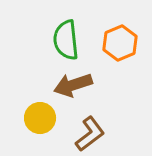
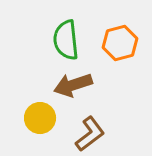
orange hexagon: rotated 8 degrees clockwise
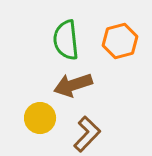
orange hexagon: moved 2 px up
brown L-shape: moved 3 px left; rotated 9 degrees counterclockwise
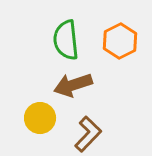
orange hexagon: rotated 12 degrees counterclockwise
brown L-shape: moved 1 px right
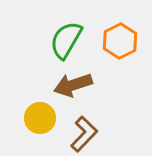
green semicircle: rotated 36 degrees clockwise
brown L-shape: moved 4 px left
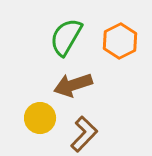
green semicircle: moved 3 px up
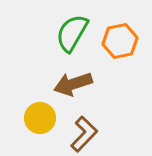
green semicircle: moved 6 px right, 4 px up
orange hexagon: rotated 16 degrees clockwise
brown arrow: moved 1 px up
